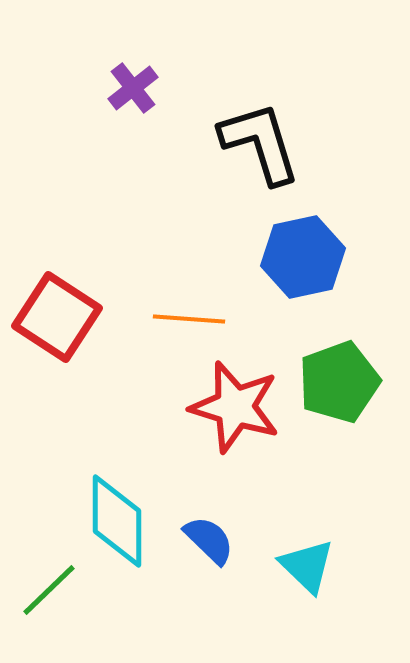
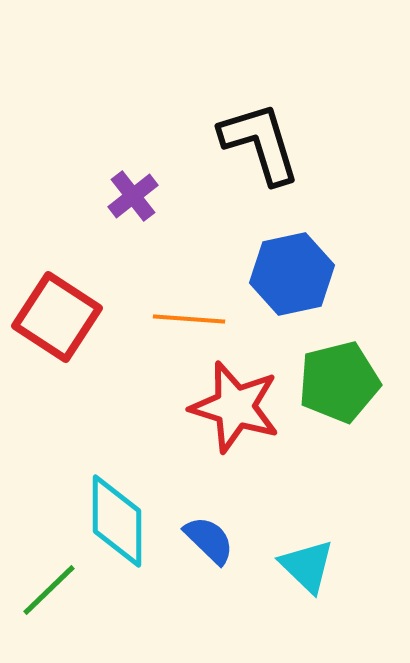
purple cross: moved 108 px down
blue hexagon: moved 11 px left, 17 px down
green pentagon: rotated 6 degrees clockwise
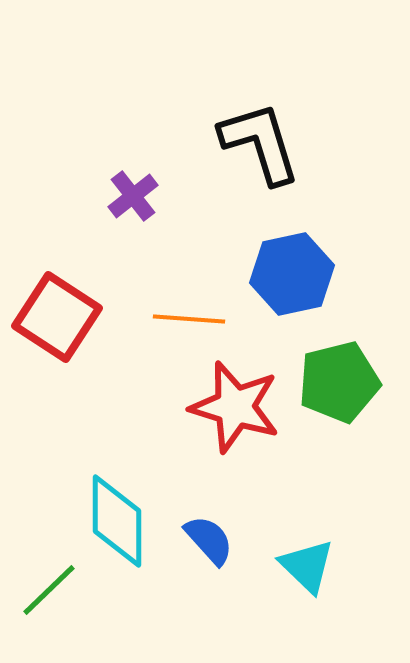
blue semicircle: rotated 4 degrees clockwise
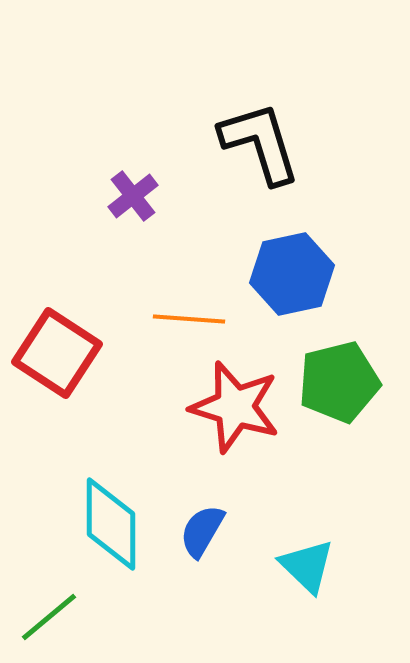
red square: moved 36 px down
cyan diamond: moved 6 px left, 3 px down
blue semicircle: moved 7 px left, 9 px up; rotated 108 degrees counterclockwise
green line: moved 27 px down; rotated 4 degrees clockwise
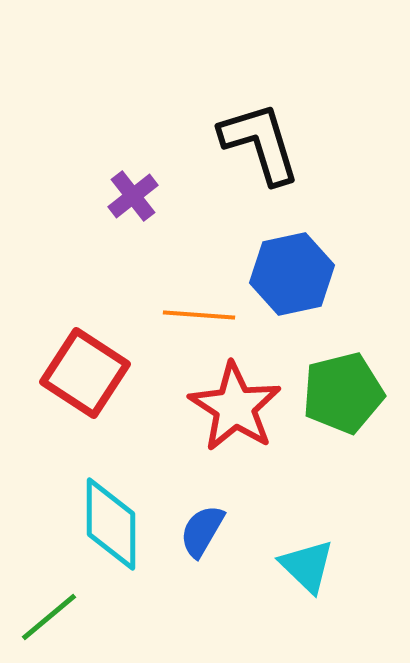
orange line: moved 10 px right, 4 px up
red square: moved 28 px right, 20 px down
green pentagon: moved 4 px right, 11 px down
red star: rotated 16 degrees clockwise
